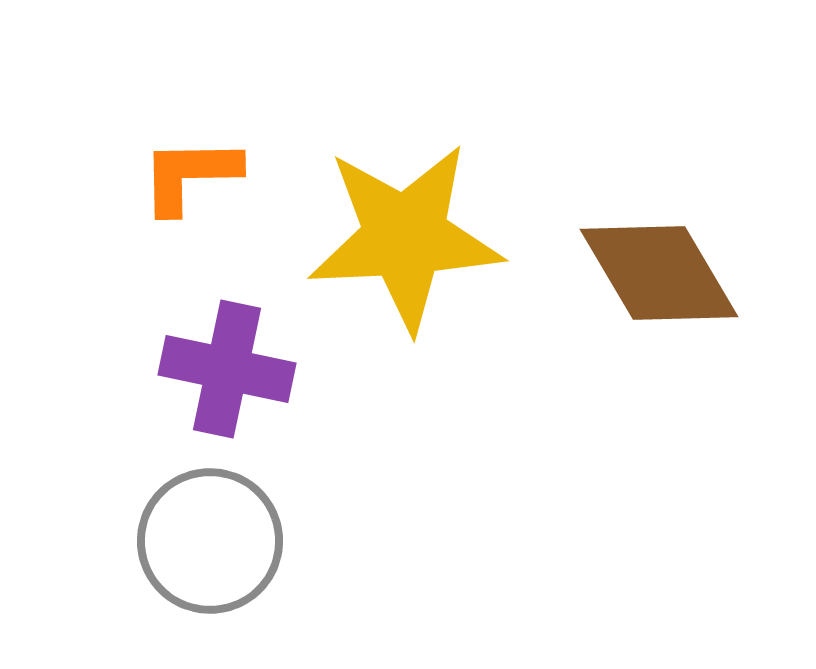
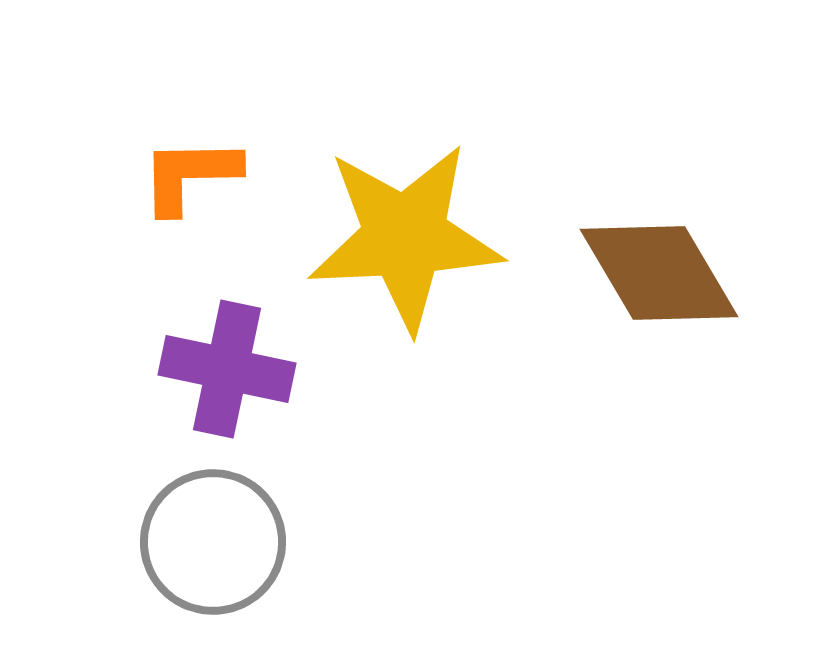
gray circle: moved 3 px right, 1 px down
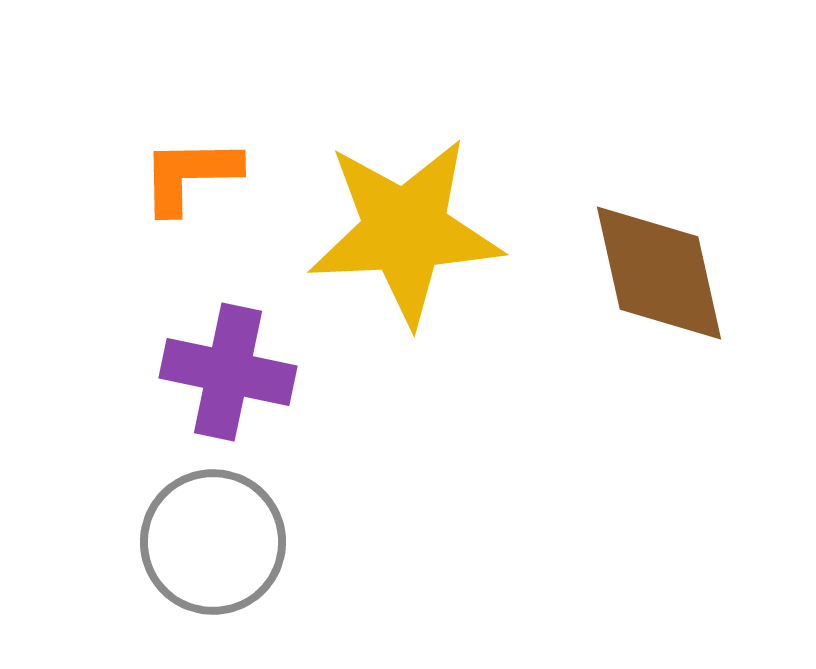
yellow star: moved 6 px up
brown diamond: rotated 18 degrees clockwise
purple cross: moved 1 px right, 3 px down
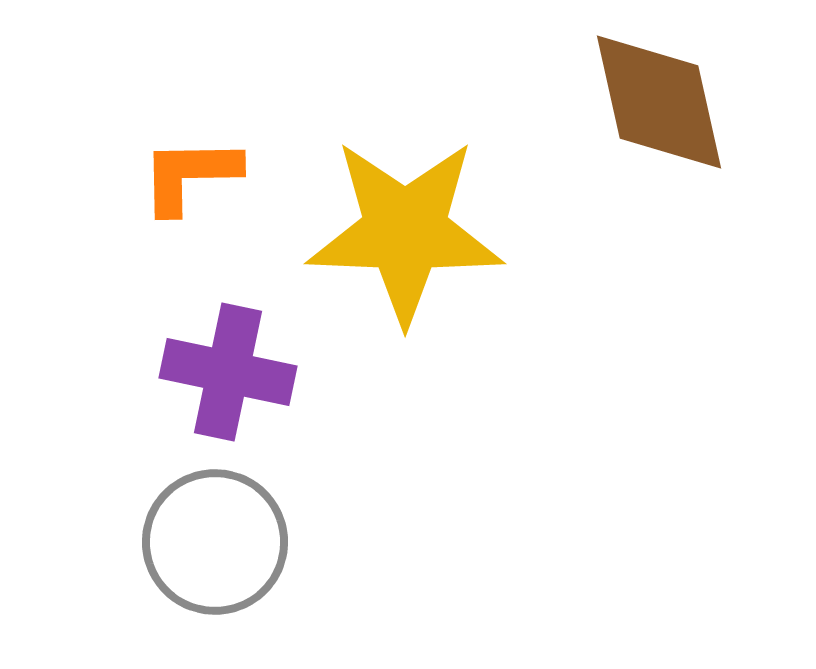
yellow star: rotated 5 degrees clockwise
brown diamond: moved 171 px up
gray circle: moved 2 px right
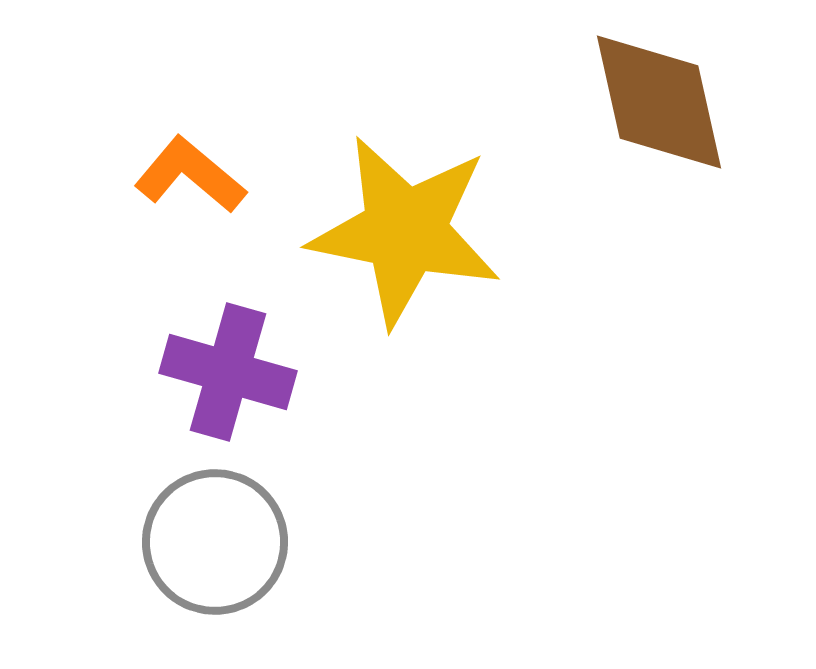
orange L-shape: rotated 41 degrees clockwise
yellow star: rotated 9 degrees clockwise
purple cross: rotated 4 degrees clockwise
